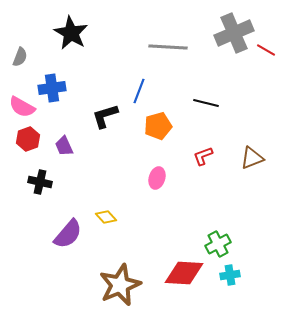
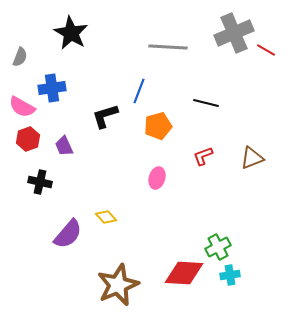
green cross: moved 3 px down
brown star: moved 2 px left
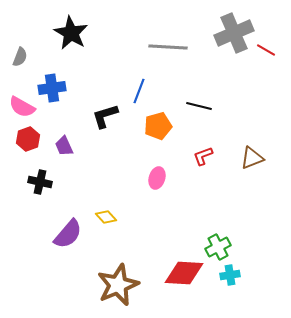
black line: moved 7 px left, 3 px down
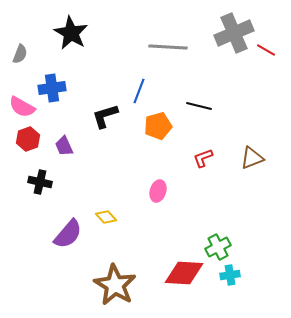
gray semicircle: moved 3 px up
red L-shape: moved 2 px down
pink ellipse: moved 1 px right, 13 px down
brown star: moved 3 px left; rotated 18 degrees counterclockwise
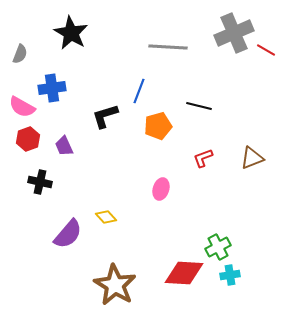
pink ellipse: moved 3 px right, 2 px up
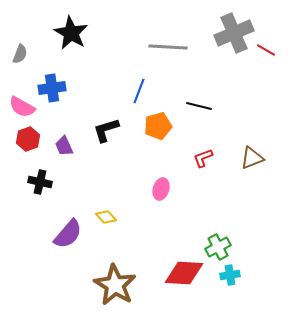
black L-shape: moved 1 px right, 14 px down
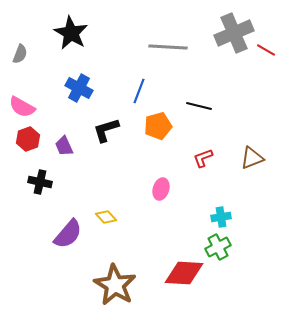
blue cross: moved 27 px right; rotated 36 degrees clockwise
cyan cross: moved 9 px left, 58 px up
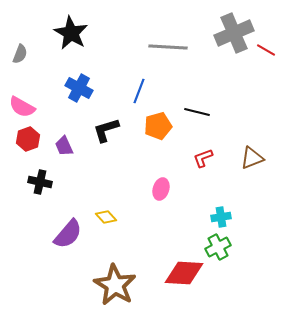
black line: moved 2 px left, 6 px down
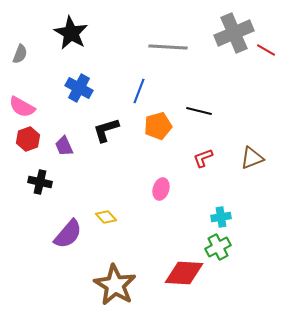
black line: moved 2 px right, 1 px up
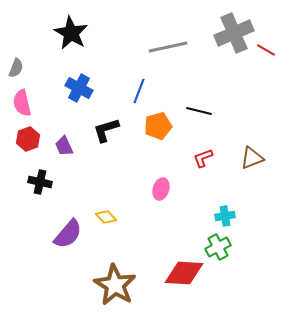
gray line: rotated 15 degrees counterclockwise
gray semicircle: moved 4 px left, 14 px down
pink semicircle: moved 4 px up; rotated 48 degrees clockwise
cyan cross: moved 4 px right, 1 px up
